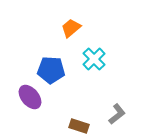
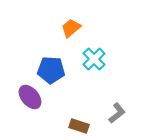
gray L-shape: moved 1 px up
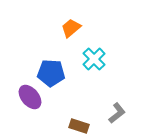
blue pentagon: moved 3 px down
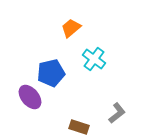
cyan cross: rotated 10 degrees counterclockwise
blue pentagon: rotated 16 degrees counterclockwise
brown rectangle: moved 1 px down
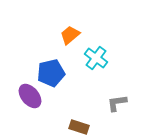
orange trapezoid: moved 1 px left, 7 px down
cyan cross: moved 2 px right, 1 px up
purple ellipse: moved 1 px up
gray L-shape: moved 10 px up; rotated 150 degrees counterclockwise
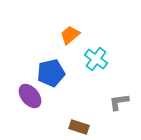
cyan cross: moved 1 px down
gray L-shape: moved 2 px right, 1 px up
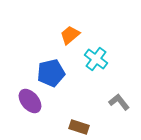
purple ellipse: moved 5 px down
gray L-shape: rotated 60 degrees clockwise
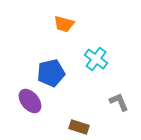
orange trapezoid: moved 6 px left, 11 px up; rotated 125 degrees counterclockwise
gray L-shape: rotated 15 degrees clockwise
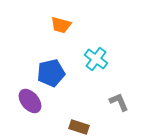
orange trapezoid: moved 3 px left, 1 px down
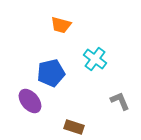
cyan cross: moved 1 px left
gray L-shape: moved 1 px right, 1 px up
brown rectangle: moved 5 px left
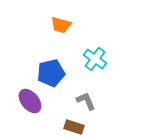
gray L-shape: moved 34 px left
